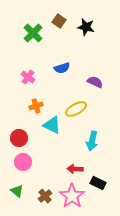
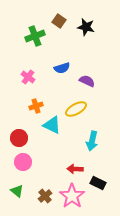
green cross: moved 2 px right, 3 px down; rotated 24 degrees clockwise
purple semicircle: moved 8 px left, 1 px up
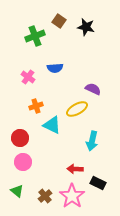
blue semicircle: moved 7 px left; rotated 14 degrees clockwise
purple semicircle: moved 6 px right, 8 px down
yellow ellipse: moved 1 px right
red circle: moved 1 px right
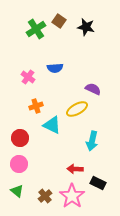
green cross: moved 1 px right, 7 px up; rotated 12 degrees counterclockwise
pink circle: moved 4 px left, 2 px down
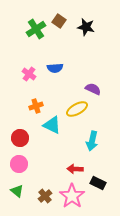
pink cross: moved 1 px right, 3 px up
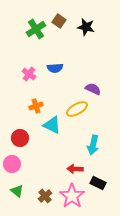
cyan arrow: moved 1 px right, 4 px down
pink circle: moved 7 px left
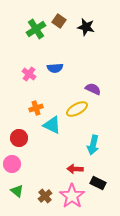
orange cross: moved 2 px down
red circle: moved 1 px left
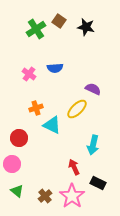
yellow ellipse: rotated 15 degrees counterclockwise
red arrow: moved 1 px left, 2 px up; rotated 63 degrees clockwise
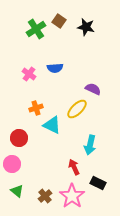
cyan arrow: moved 3 px left
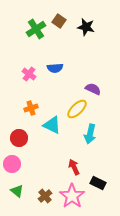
orange cross: moved 5 px left
cyan arrow: moved 11 px up
